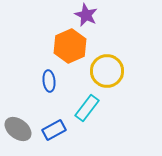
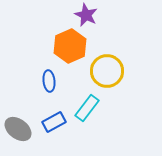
blue rectangle: moved 8 px up
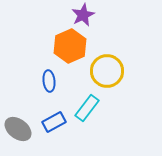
purple star: moved 3 px left; rotated 20 degrees clockwise
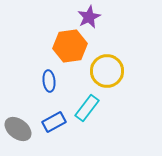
purple star: moved 6 px right, 2 px down
orange hexagon: rotated 16 degrees clockwise
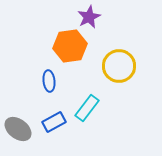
yellow circle: moved 12 px right, 5 px up
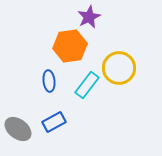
yellow circle: moved 2 px down
cyan rectangle: moved 23 px up
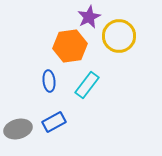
yellow circle: moved 32 px up
gray ellipse: rotated 52 degrees counterclockwise
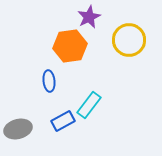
yellow circle: moved 10 px right, 4 px down
cyan rectangle: moved 2 px right, 20 px down
blue rectangle: moved 9 px right, 1 px up
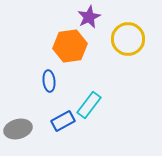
yellow circle: moved 1 px left, 1 px up
